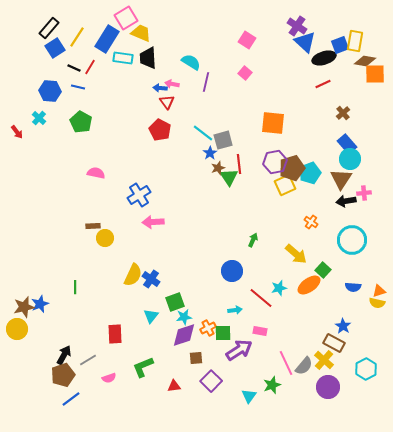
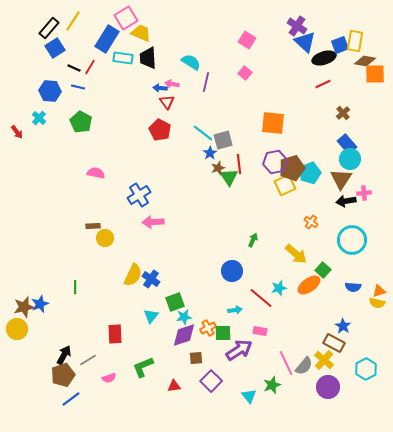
yellow line at (77, 37): moved 4 px left, 16 px up
cyan triangle at (249, 396): rotated 14 degrees counterclockwise
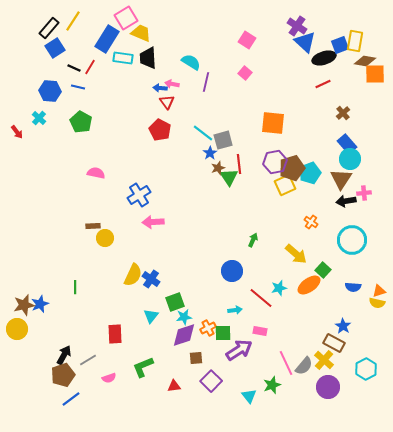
brown star at (24, 307): moved 2 px up
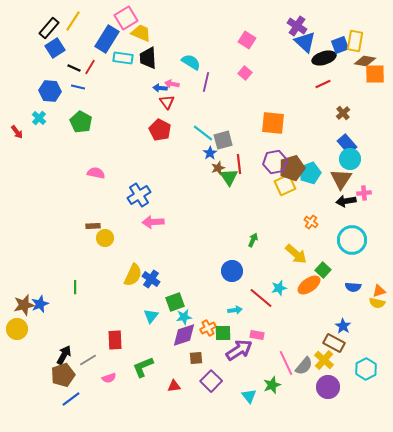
pink rectangle at (260, 331): moved 3 px left, 4 px down
red rectangle at (115, 334): moved 6 px down
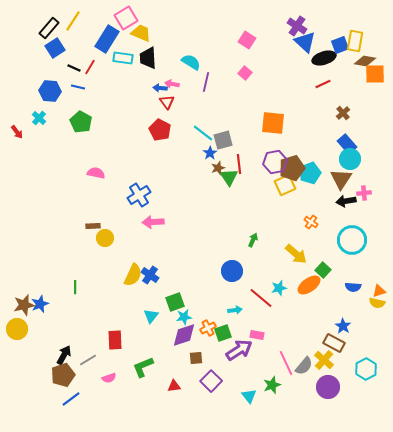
blue cross at (151, 279): moved 1 px left, 4 px up
green square at (223, 333): rotated 18 degrees counterclockwise
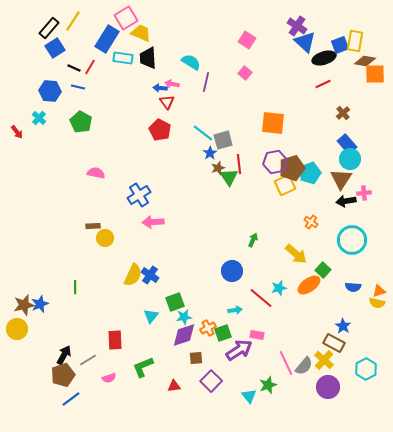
green star at (272, 385): moved 4 px left
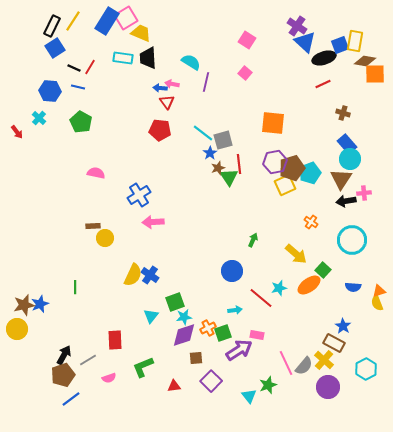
black rectangle at (49, 28): moved 3 px right, 2 px up; rotated 15 degrees counterclockwise
blue rectangle at (107, 39): moved 18 px up
brown cross at (343, 113): rotated 32 degrees counterclockwise
red pentagon at (160, 130): rotated 20 degrees counterclockwise
yellow semicircle at (377, 303): rotated 56 degrees clockwise
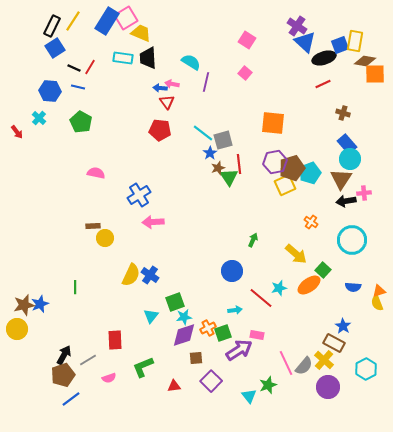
yellow semicircle at (133, 275): moved 2 px left
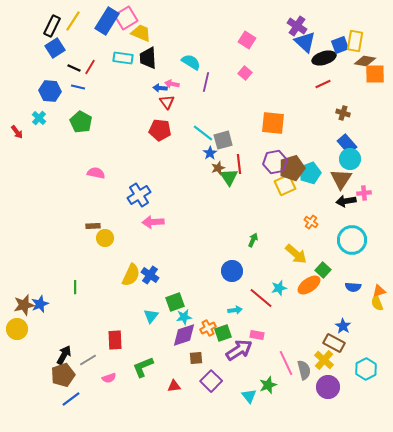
gray semicircle at (304, 366): moved 4 px down; rotated 54 degrees counterclockwise
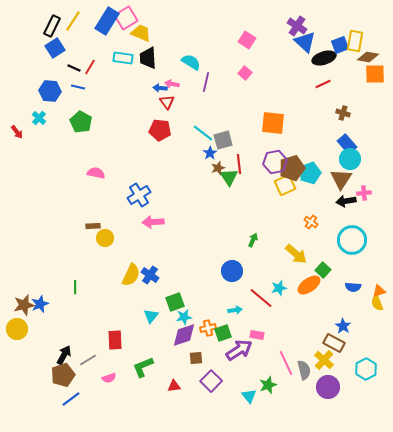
brown diamond at (365, 61): moved 3 px right, 4 px up
orange cross at (208, 328): rotated 14 degrees clockwise
